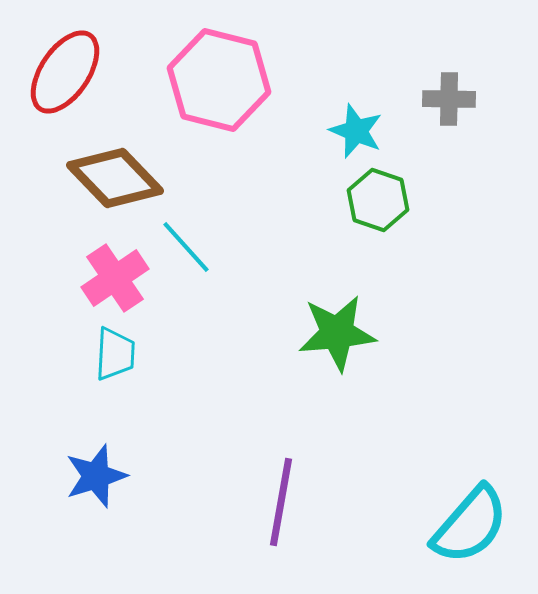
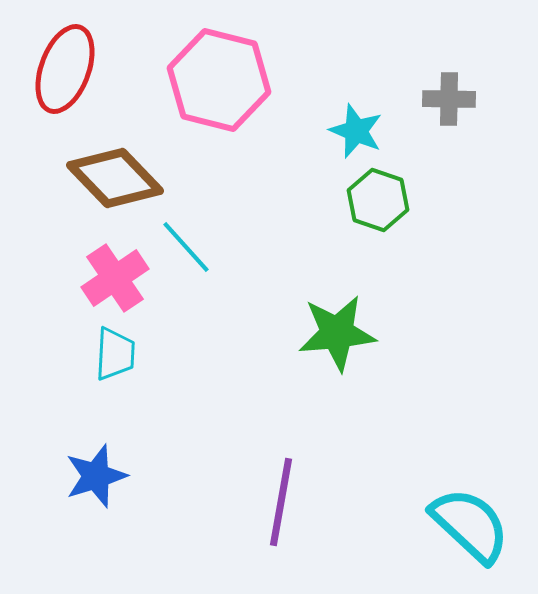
red ellipse: moved 3 px up; rotated 14 degrees counterclockwise
cyan semicircle: rotated 88 degrees counterclockwise
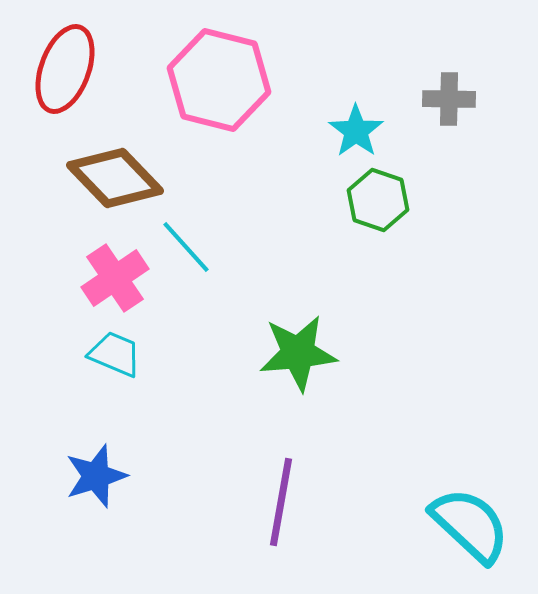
cyan star: rotated 14 degrees clockwise
green star: moved 39 px left, 20 px down
cyan trapezoid: rotated 70 degrees counterclockwise
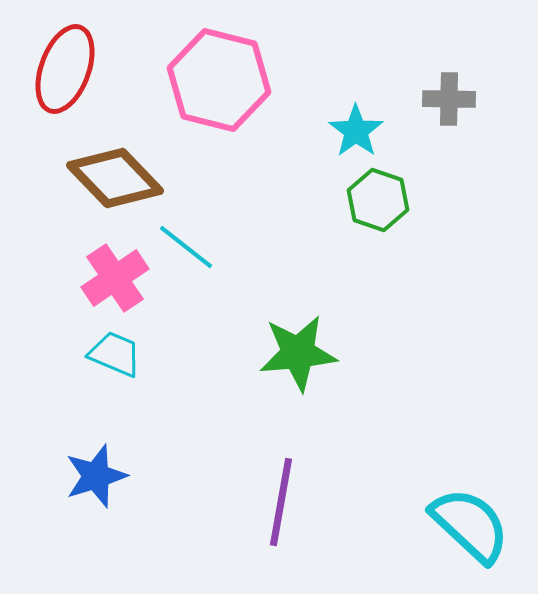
cyan line: rotated 10 degrees counterclockwise
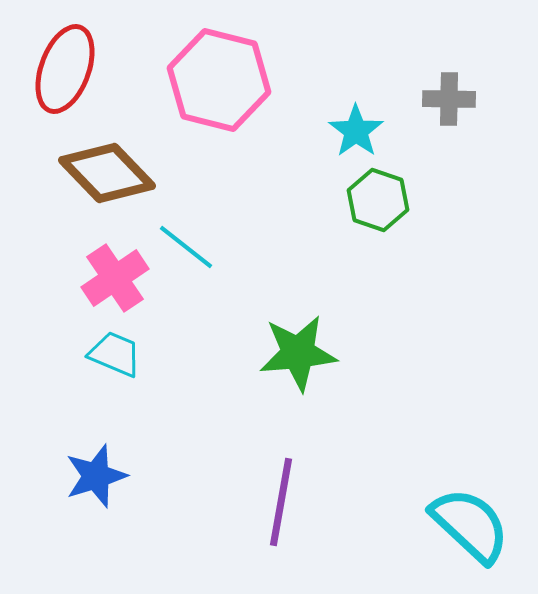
brown diamond: moved 8 px left, 5 px up
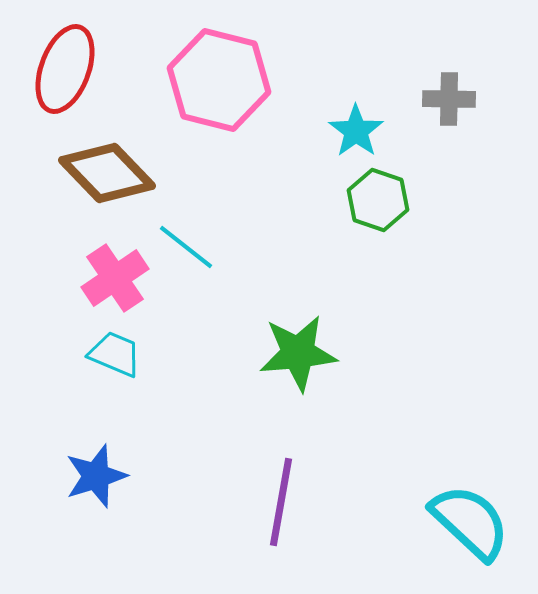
cyan semicircle: moved 3 px up
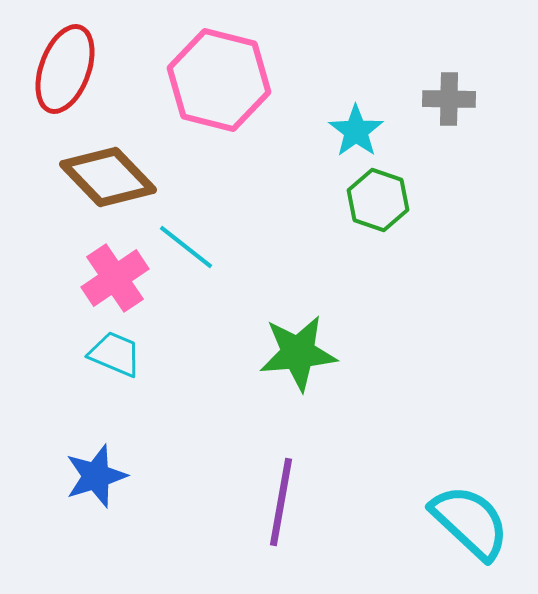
brown diamond: moved 1 px right, 4 px down
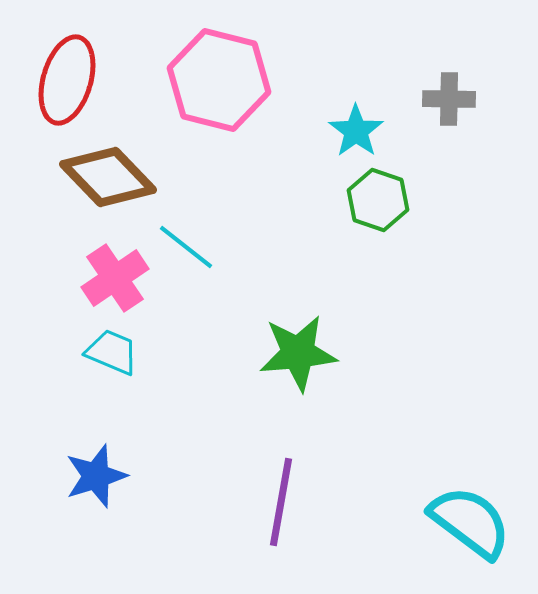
red ellipse: moved 2 px right, 11 px down; rotated 4 degrees counterclockwise
cyan trapezoid: moved 3 px left, 2 px up
cyan semicircle: rotated 6 degrees counterclockwise
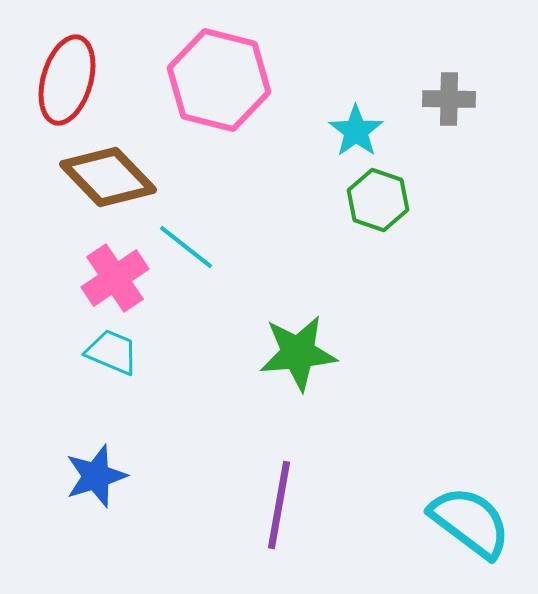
purple line: moved 2 px left, 3 px down
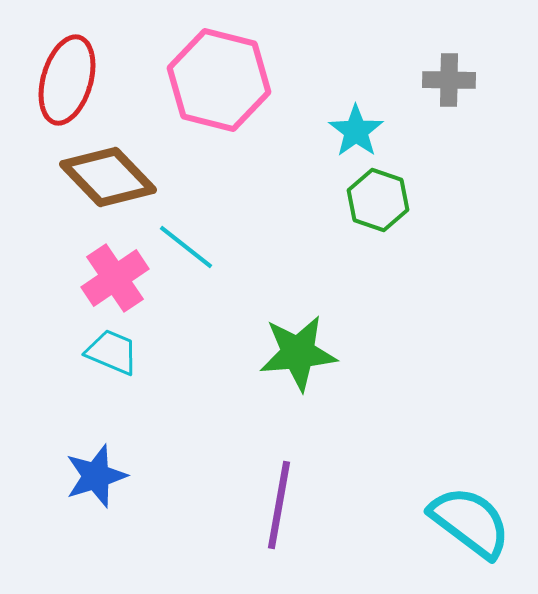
gray cross: moved 19 px up
